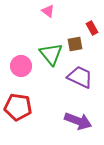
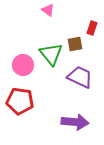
pink triangle: moved 1 px up
red rectangle: rotated 48 degrees clockwise
pink circle: moved 2 px right, 1 px up
red pentagon: moved 2 px right, 6 px up
purple arrow: moved 3 px left, 1 px down; rotated 16 degrees counterclockwise
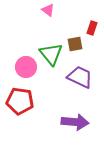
pink circle: moved 3 px right, 2 px down
